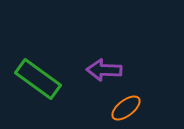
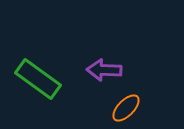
orange ellipse: rotated 8 degrees counterclockwise
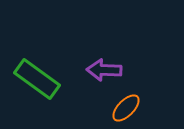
green rectangle: moved 1 px left
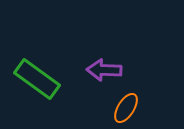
orange ellipse: rotated 12 degrees counterclockwise
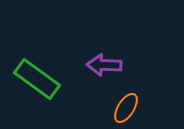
purple arrow: moved 5 px up
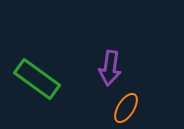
purple arrow: moved 6 px right, 3 px down; rotated 84 degrees counterclockwise
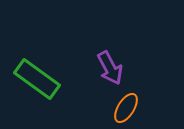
purple arrow: rotated 36 degrees counterclockwise
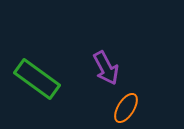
purple arrow: moved 4 px left
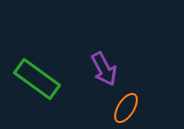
purple arrow: moved 2 px left, 1 px down
